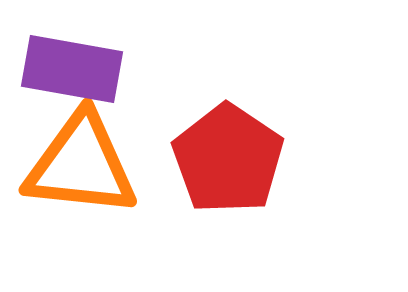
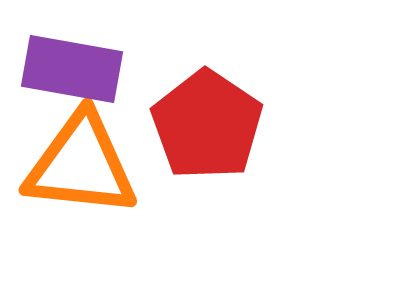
red pentagon: moved 21 px left, 34 px up
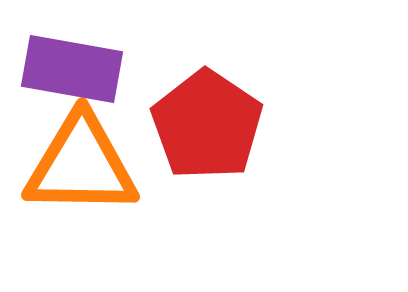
orange triangle: rotated 5 degrees counterclockwise
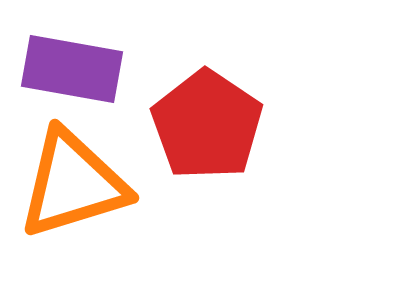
orange triangle: moved 8 px left, 19 px down; rotated 18 degrees counterclockwise
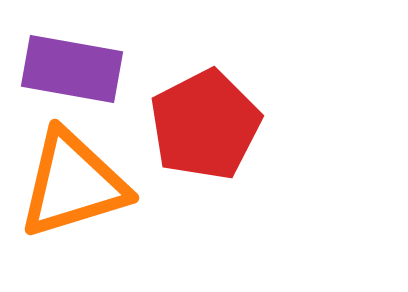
red pentagon: moved 2 px left; rotated 11 degrees clockwise
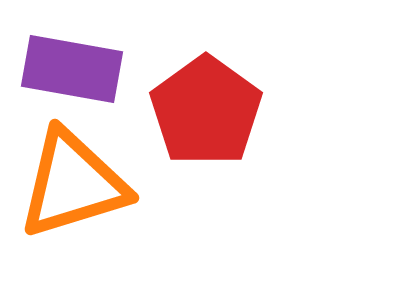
red pentagon: moved 1 px right, 14 px up; rotated 9 degrees counterclockwise
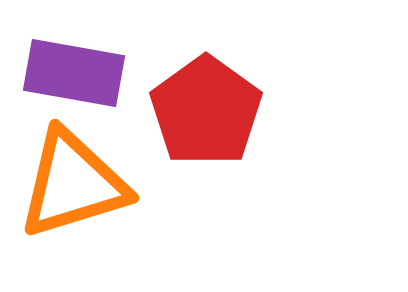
purple rectangle: moved 2 px right, 4 px down
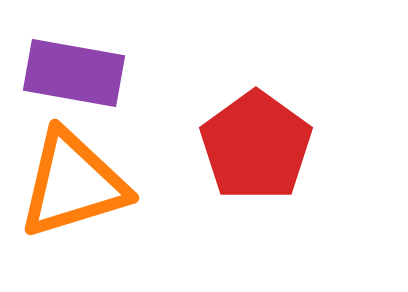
red pentagon: moved 50 px right, 35 px down
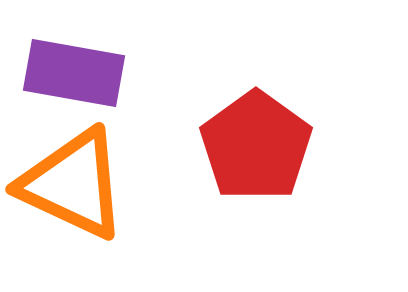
orange triangle: rotated 42 degrees clockwise
